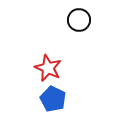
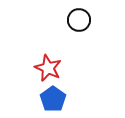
blue pentagon: rotated 10 degrees clockwise
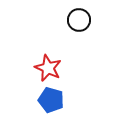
blue pentagon: moved 2 px left, 1 px down; rotated 20 degrees counterclockwise
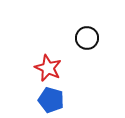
black circle: moved 8 px right, 18 px down
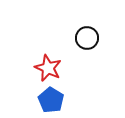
blue pentagon: rotated 15 degrees clockwise
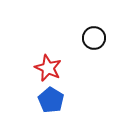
black circle: moved 7 px right
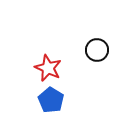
black circle: moved 3 px right, 12 px down
